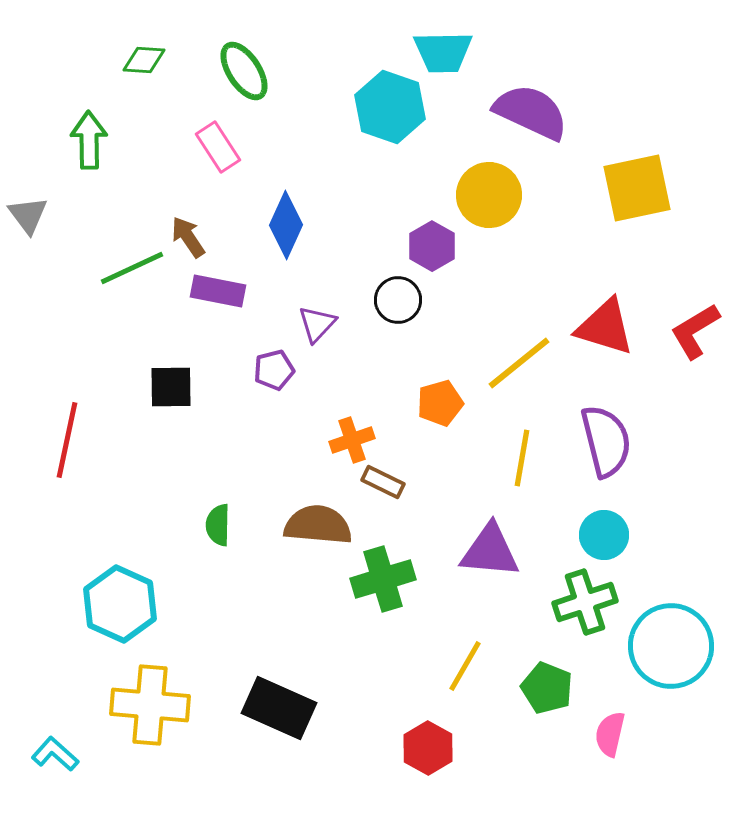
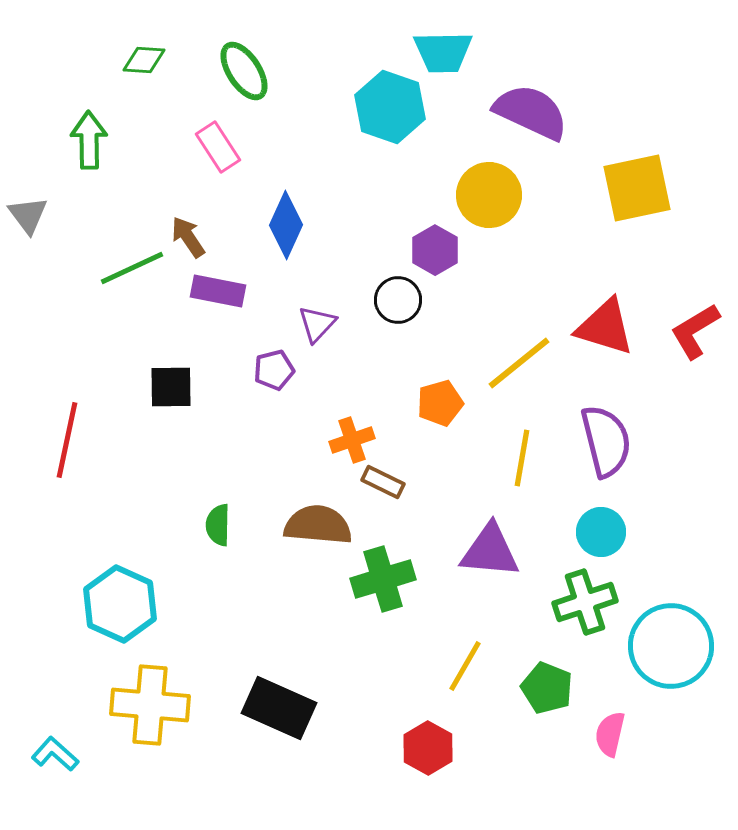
purple hexagon at (432, 246): moved 3 px right, 4 px down
cyan circle at (604, 535): moved 3 px left, 3 px up
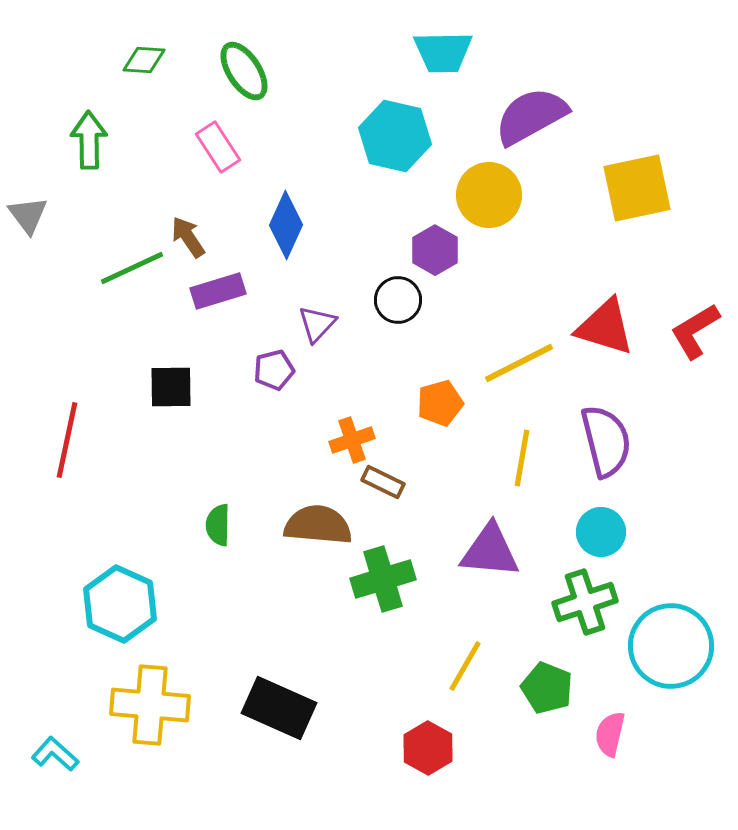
cyan hexagon at (390, 107): moved 5 px right, 29 px down; rotated 6 degrees counterclockwise
purple semicircle at (531, 112): moved 4 px down; rotated 54 degrees counterclockwise
purple rectangle at (218, 291): rotated 28 degrees counterclockwise
yellow line at (519, 363): rotated 12 degrees clockwise
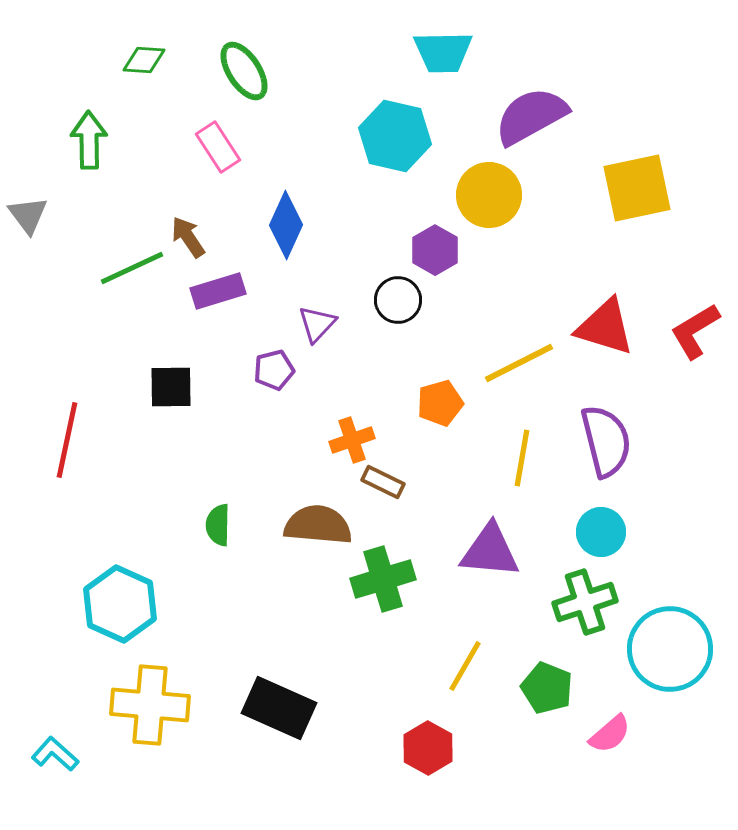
cyan circle at (671, 646): moved 1 px left, 3 px down
pink semicircle at (610, 734): rotated 144 degrees counterclockwise
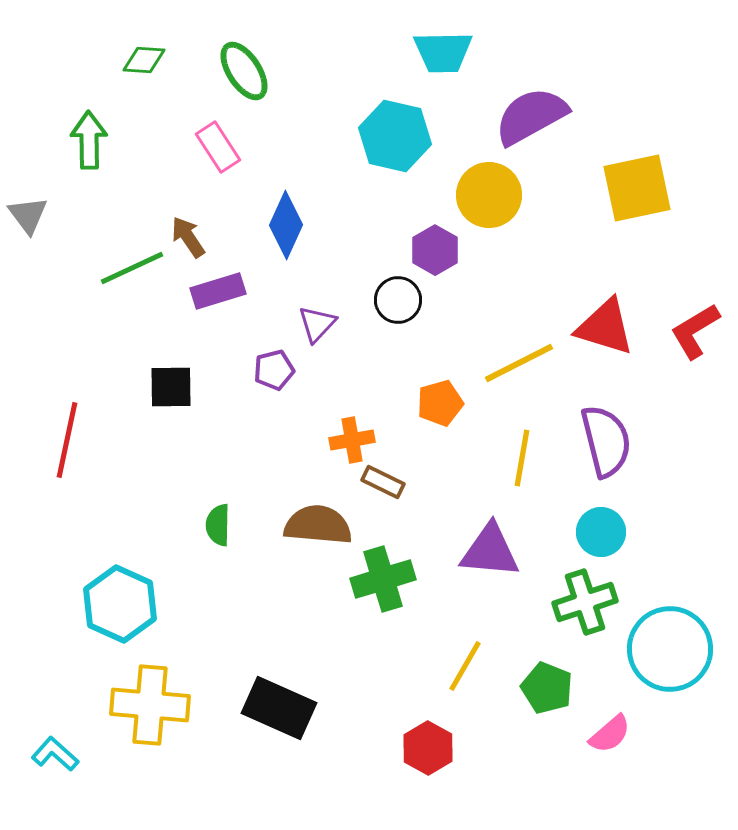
orange cross at (352, 440): rotated 9 degrees clockwise
